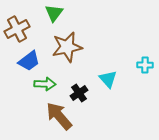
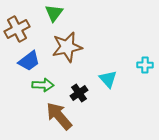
green arrow: moved 2 px left, 1 px down
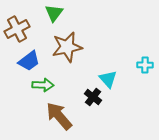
black cross: moved 14 px right, 4 px down; rotated 18 degrees counterclockwise
